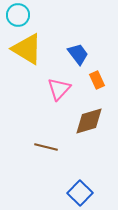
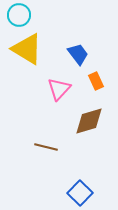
cyan circle: moved 1 px right
orange rectangle: moved 1 px left, 1 px down
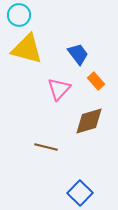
yellow triangle: rotated 16 degrees counterclockwise
orange rectangle: rotated 18 degrees counterclockwise
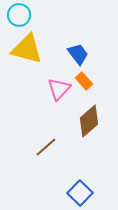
orange rectangle: moved 12 px left
brown diamond: rotated 24 degrees counterclockwise
brown line: rotated 55 degrees counterclockwise
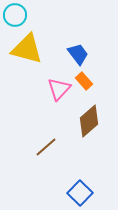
cyan circle: moved 4 px left
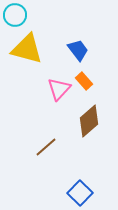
blue trapezoid: moved 4 px up
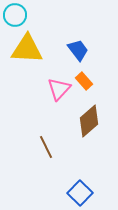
yellow triangle: rotated 12 degrees counterclockwise
brown line: rotated 75 degrees counterclockwise
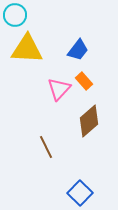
blue trapezoid: rotated 75 degrees clockwise
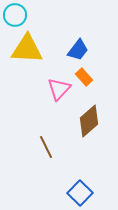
orange rectangle: moved 4 px up
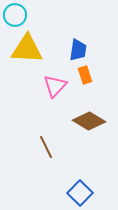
blue trapezoid: rotated 30 degrees counterclockwise
orange rectangle: moved 1 px right, 2 px up; rotated 24 degrees clockwise
pink triangle: moved 4 px left, 3 px up
brown diamond: rotated 72 degrees clockwise
